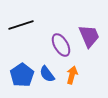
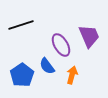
blue semicircle: moved 8 px up
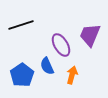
purple trapezoid: moved 1 px right, 1 px up; rotated 135 degrees counterclockwise
blue semicircle: rotated 12 degrees clockwise
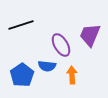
blue semicircle: rotated 60 degrees counterclockwise
orange arrow: rotated 18 degrees counterclockwise
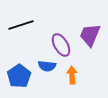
blue pentagon: moved 3 px left, 1 px down
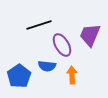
black line: moved 18 px right
purple ellipse: moved 1 px right
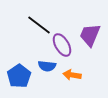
black line: rotated 55 degrees clockwise
orange arrow: rotated 78 degrees counterclockwise
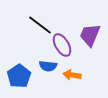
black line: moved 1 px right
blue semicircle: moved 1 px right
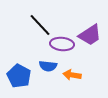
black line: rotated 10 degrees clockwise
purple trapezoid: rotated 145 degrees counterclockwise
purple ellipse: moved 1 px up; rotated 55 degrees counterclockwise
blue pentagon: rotated 10 degrees counterclockwise
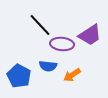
orange arrow: rotated 42 degrees counterclockwise
